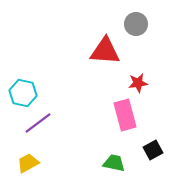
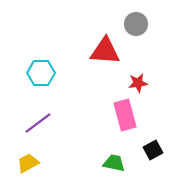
cyan hexagon: moved 18 px right, 20 px up; rotated 12 degrees counterclockwise
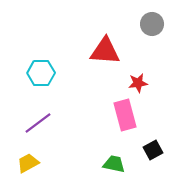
gray circle: moved 16 px right
green trapezoid: moved 1 px down
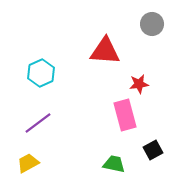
cyan hexagon: rotated 24 degrees counterclockwise
red star: moved 1 px right, 1 px down
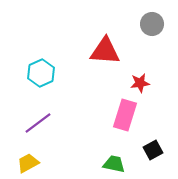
red star: moved 1 px right, 1 px up
pink rectangle: rotated 32 degrees clockwise
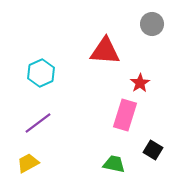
red star: rotated 24 degrees counterclockwise
black square: rotated 30 degrees counterclockwise
